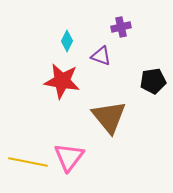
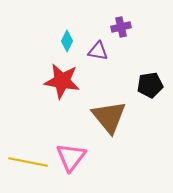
purple triangle: moved 3 px left, 5 px up; rotated 10 degrees counterclockwise
black pentagon: moved 3 px left, 4 px down
pink triangle: moved 2 px right
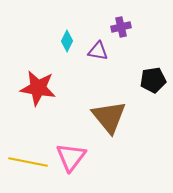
red star: moved 24 px left, 7 px down
black pentagon: moved 3 px right, 5 px up
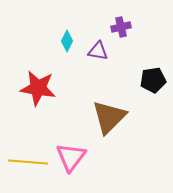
brown triangle: rotated 24 degrees clockwise
yellow line: rotated 6 degrees counterclockwise
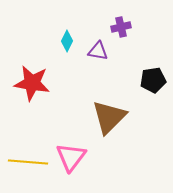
red star: moved 6 px left, 5 px up
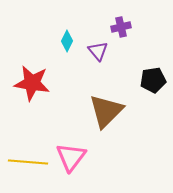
purple triangle: rotated 40 degrees clockwise
brown triangle: moved 3 px left, 6 px up
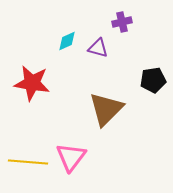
purple cross: moved 1 px right, 5 px up
cyan diamond: rotated 40 degrees clockwise
purple triangle: moved 3 px up; rotated 35 degrees counterclockwise
brown triangle: moved 2 px up
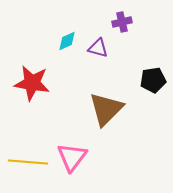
pink triangle: moved 1 px right
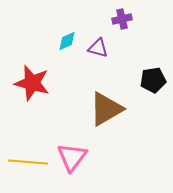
purple cross: moved 3 px up
red star: rotated 6 degrees clockwise
brown triangle: rotated 15 degrees clockwise
